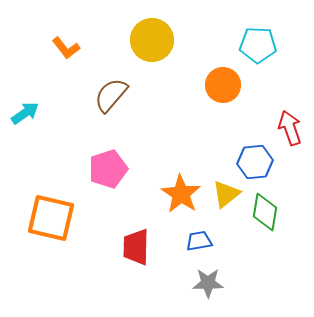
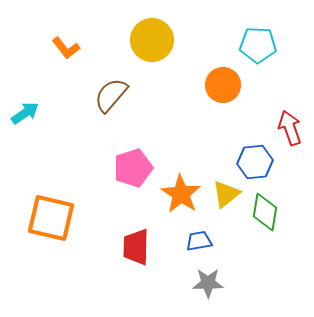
pink pentagon: moved 25 px right, 1 px up
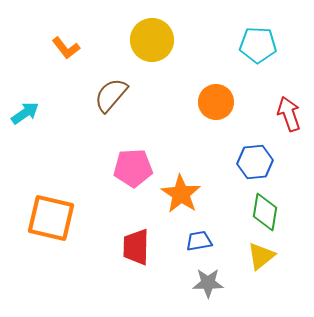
orange circle: moved 7 px left, 17 px down
red arrow: moved 1 px left, 14 px up
pink pentagon: rotated 15 degrees clockwise
yellow triangle: moved 35 px right, 62 px down
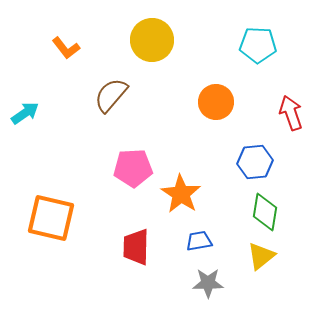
red arrow: moved 2 px right, 1 px up
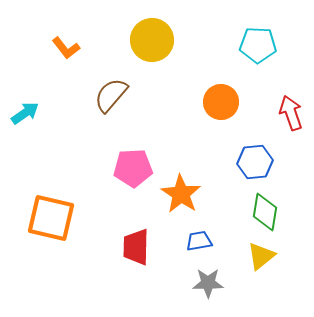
orange circle: moved 5 px right
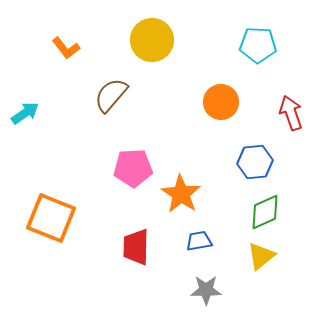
green diamond: rotated 57 degrees clockwise
orange square: rotated 9 degrees clockwise
gray star: moved 2 px left, 7 px down
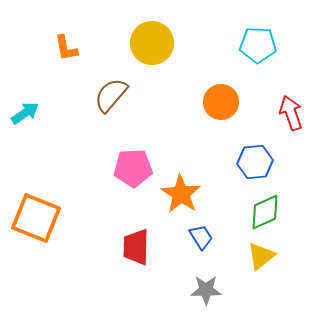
yellow circle: moved 3 px down
orange L-shape: rotated 28 degrees clockwise
orange square: moved 15 px left
blue trapezoid: moved 2 px right, 4 px up; rotated 68 degrees clockwise
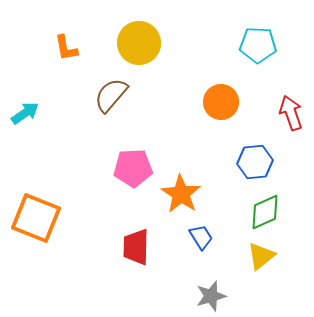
yellow circle: moved 13 px left
gray star: moved 5 px right, 6 px down; rotated 16 degrees counterclockwise
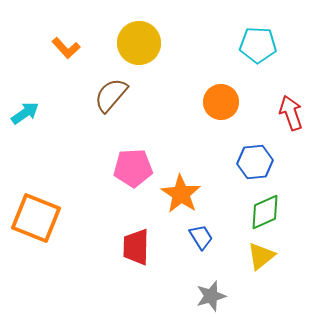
orange L-shape: rotated 32 degrees counterclockwise
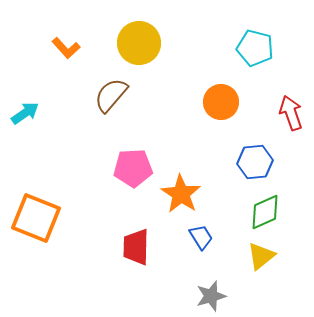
cyan pentagon: moved 3 px left, 3 px down; rotated 12 degrees clockwise
